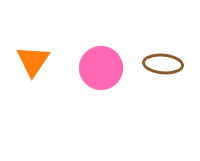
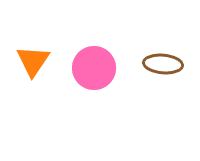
pink circle: moved 7 px left
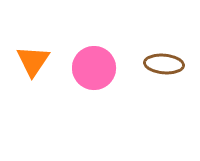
brown ellipse: moved 1 px right
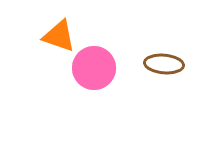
orange triangle: moved 26 px right, 25 px up; rotated 45 degrees counterclockwise
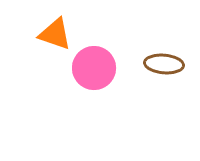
orange triangle: moved 4 px left, 2 px up
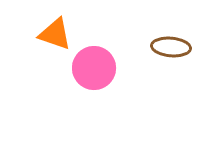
brown ellipse: moved 7 px right, 17 px up
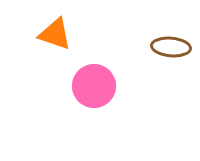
pink circle: moved 18 px down
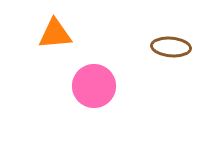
orange triangle: rotated 24 degrees counterclockwise
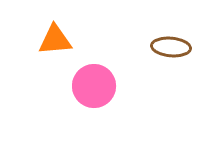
orange triangle: moved 6 px down
